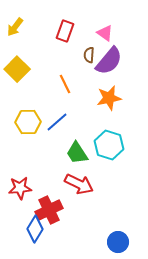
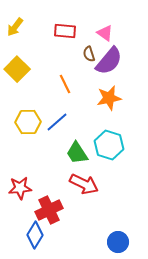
red rectangle: rotated 75 degrees clockwise
brown semicircle: moved 1 px up; rotated 21 degrees counterclockwise
red arrow: moved 5 px right
blue diamond: moved 6 px down
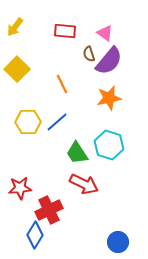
orange line: moved 3 px left
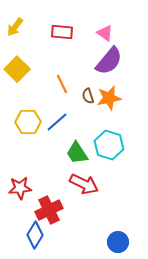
red rectangle: moved 3 px left, 1 px down
brown semicircle: moved 1 px left, 42 px down
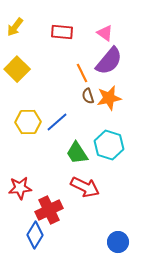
orange line: moved 20 px right, 11 px up
red arrow: moved 1 px right, 3 px down
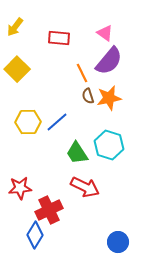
red rectangle: moved 3 px left, 6 px down
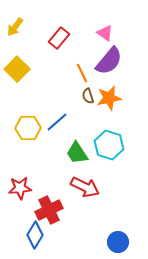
red rectangle: rotated 55 degrees counterclockwise
yellow hexagon: moved 6 px down
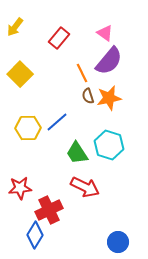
yellow square: moved 3 px right, 5 px down
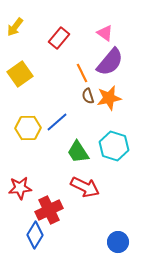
purple semicircle: moved 1 px right, 1 px down
yellow square: rotated 10 degrees clockwise
cyan hexagon: moved 5 px right, 1 px down
green trapezoid: moved 1 px right, 1 px up
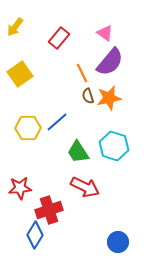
red cross: rotated 8 degrees clockwise
